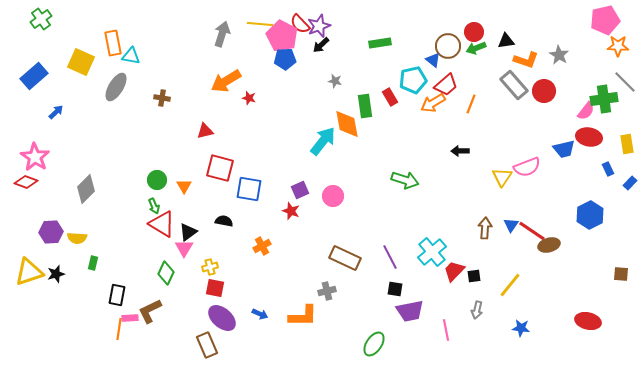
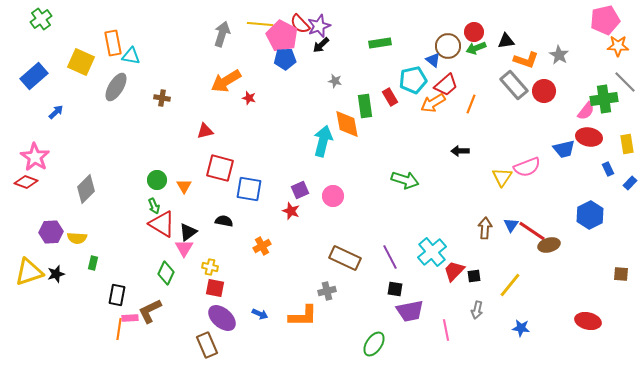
cyan arrow at (323, 141): rotated 24 degrees counterclockwise
yellow cross at (210, 267): rotated 28 degrees clockwise
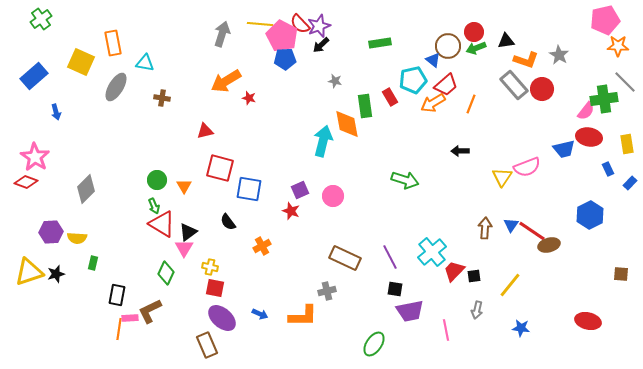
cyan triangle at (131, 56): moved 14 px right, 7 px down
red circle at (544, 91): moved 2 px left, 2 px up
blue arrow at (56, 112): rotated 119 degrees clockwise
black semicircle at (224, 221): moved 4 px right, 1 px down; rotated 138 degrees counterclockwise
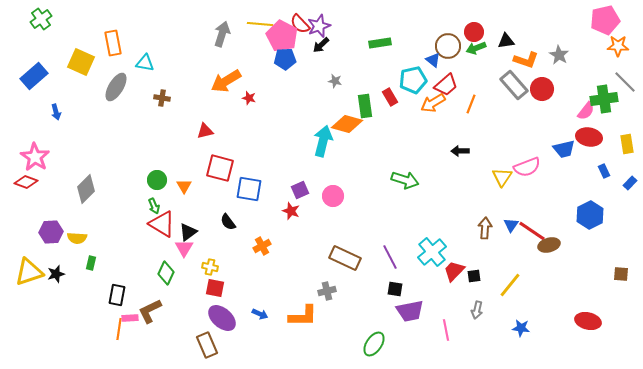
orange diamond at (347, 124): rotated 64 degrees counterclockwise
blue rectangle at (608, 169): moved 4 px left, 2 px down
green rectangle at (93, 263): moved 2 px left
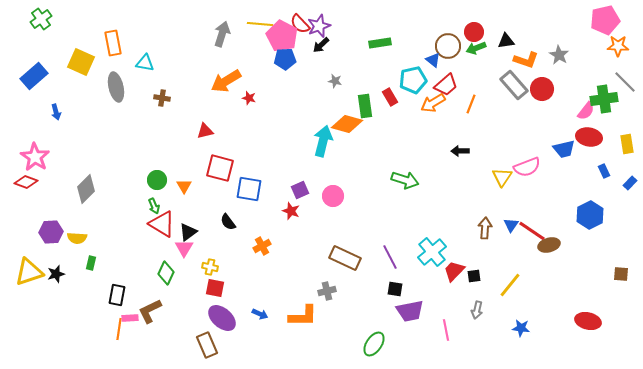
gray ellipse at (116, 87): rotated 44 degrees counterclockwise
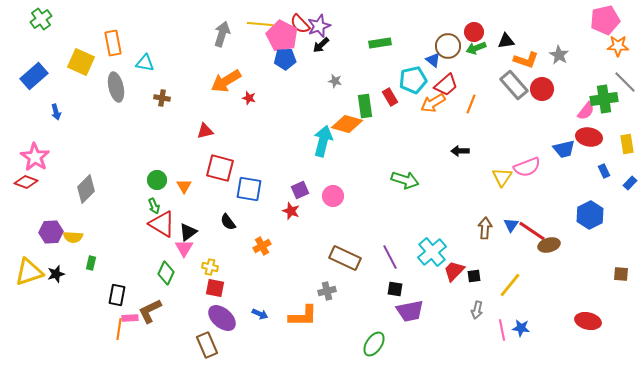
yellow semicircle at (77, 238): moved 4 px left, 1 px up
pink line at (446, 330): moved 56 px right
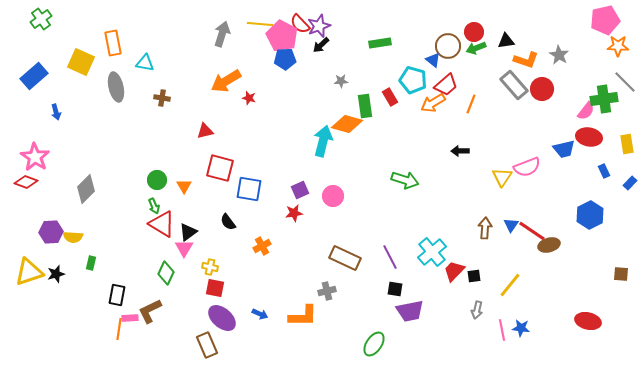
cyan pentagon at (413, 80): rotated 28 degrees clockwise
gray star at (335, 81): moved 6 px right; rotated 16 degrees counterclockwise
red star at (291, 211): moved 3 px right, 2 px down; rotated 30 degrees counterclockwise
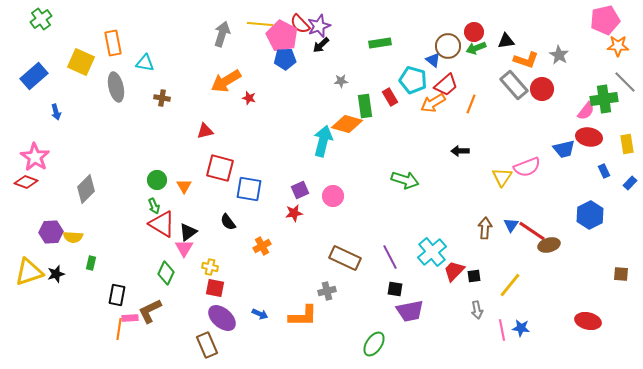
gray arrow at (477, 310): rotated 24 degrees counterclockwise
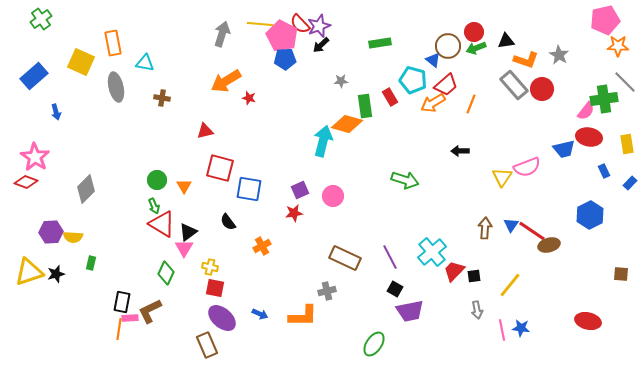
black square at (395, 289): rotated 21 degrees clockwise
black rectangle at (117, 295): moved 5 px right, 7 px down
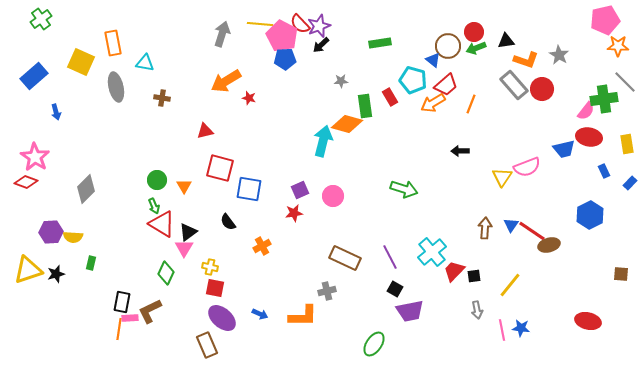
green arrow at (405, 180): moved 1 px left, 9 px down
yellow triangle at (29, 272): moved 1 px left, 2 px up
